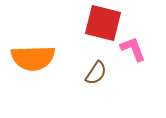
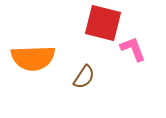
brown semicircle: moved 12 px left, 4 px down
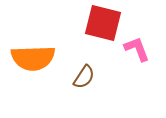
pink L-shape: moved 4 px right
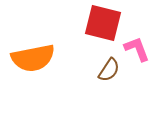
orange semicircle: rotated 9 degrees counterclockwise
brown semicircle: moved 25 px right, 7 px up
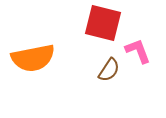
pink L-shape: moved 1 px right, 2 px down
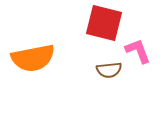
red square: moved 1 px right
brown semicircle: rotated 50 degrees clockwise
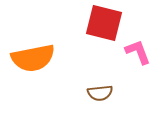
pink L-shape: moved 1 px down
brown semicircle: moved 9 px left, 23 px down
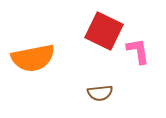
red square: moved 8 px down; rotated 12 degrees clockwise
pink L-shape: moved 1 px up; rotated 12 degrees clockwise
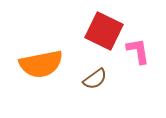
orange semicircle: moved 8 px right, 6 px down
brown semicircle: moved 5 px left, 14 px up; rotated 30 degrees counterclockwise
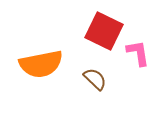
pink L-shape: moved 2 px down
brown semicircle: rotated 100 degrees counterclockwise
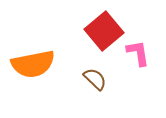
red square: rotated 24 degrees clockwise
orange semicircle: moved 8 px left
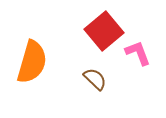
pink L-shape: rotated 12 degrees counterclockwise
orange semicircle: moved 1 px left, 2 px up; rotated 63 degrees counterclockwise
